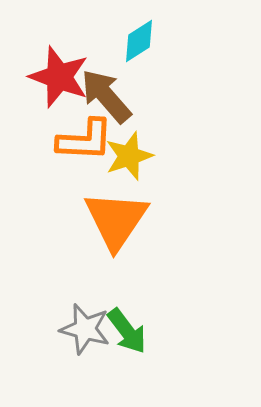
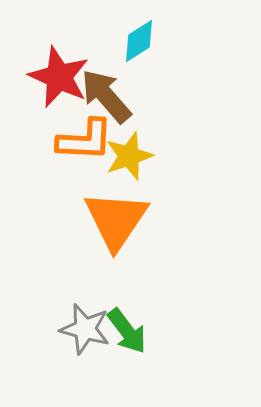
red star: rotated 4 degrees clockwise
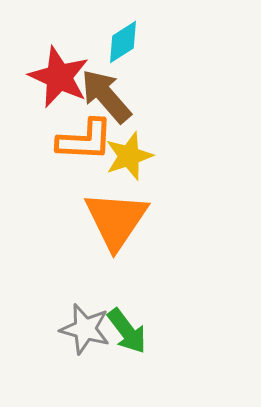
cyan diamond: moved 16 px left, 1 px down
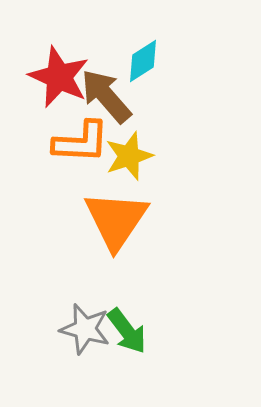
cyan diamond: moved 20 px right, 19 px down
orange L-shape: moved 4 px left, 2 px down
